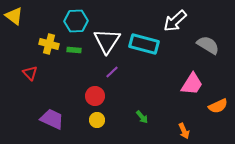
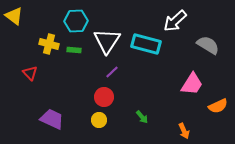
cyan rectangle: moved 2 px right
red circle: moved 9 px right, 1 px down
yellow circle: moved 2 px right
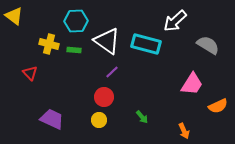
white triangle: rotated 28 degrees counterclockwise
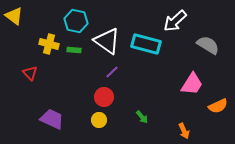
cyan hexagon: rotated 15 degrees clockwise
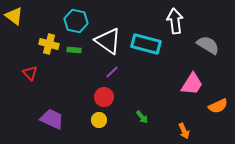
white arrow: rotated 125 degrees clockwise
white triangle: moved 1 px right
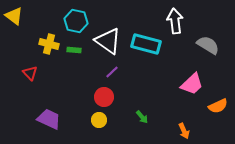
pink trapezoid: rotated 15 degrees clockwise
purple trapezoid: moved 3 px left
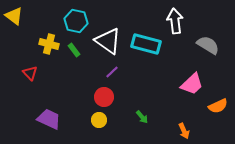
green rectangle: rotated 48 degrees clockwise
